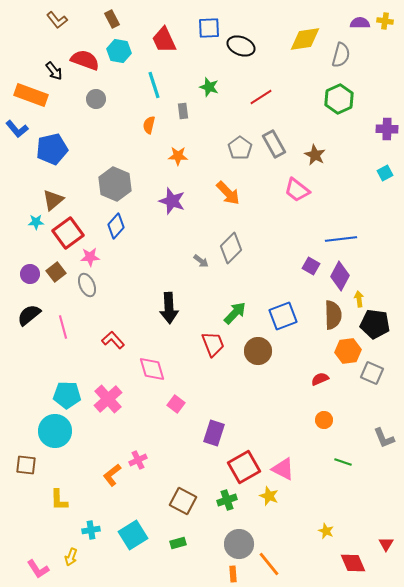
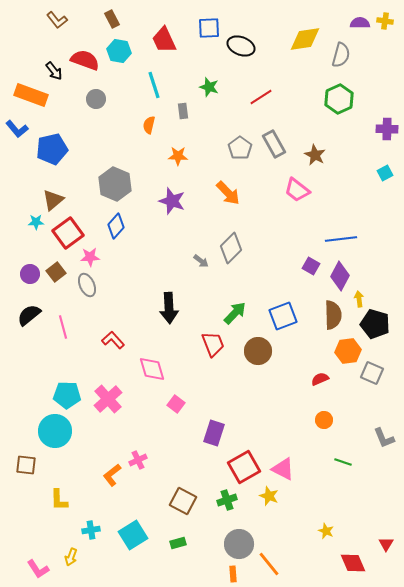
black pentagon at (375, 324): rotated 8 degrees clockwise
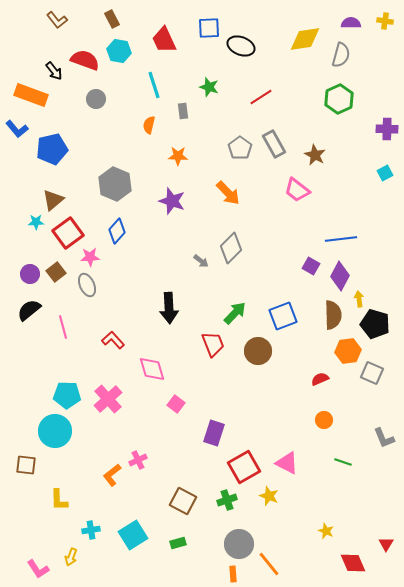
purple semicircle at (360, 23): moved 9 px left
blue diamond at (116, 226): moved 1 px right, 5 px down
black semicircle at (29, 315): moved 5 px up
pink triangle at (283, 469): moved 4 px right, 6 px up
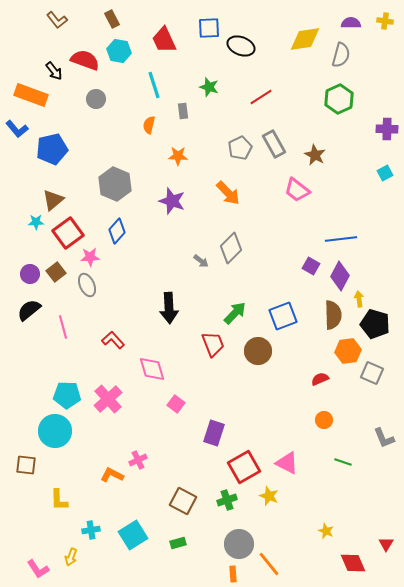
gray pentagon at (240, 148): rotated 10 degrees clockwise
orange L-shape at (112, 475): rotated 65 degrees clockwise
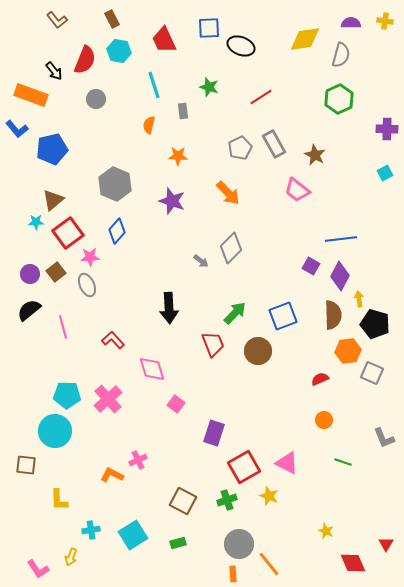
red semicircle at (85, 60): rotated 92 degrees clockwise
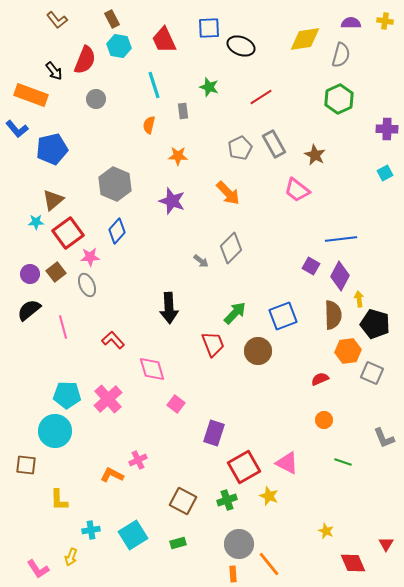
cyan hexagon at (119, 51): moved 5 px up
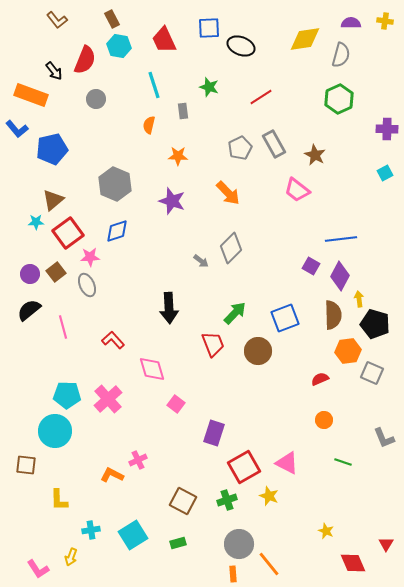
blue diamond at (117, 231): rotated 30 degrees clockwise
blue square at (283, 316): moved 2 px right, 2 px down
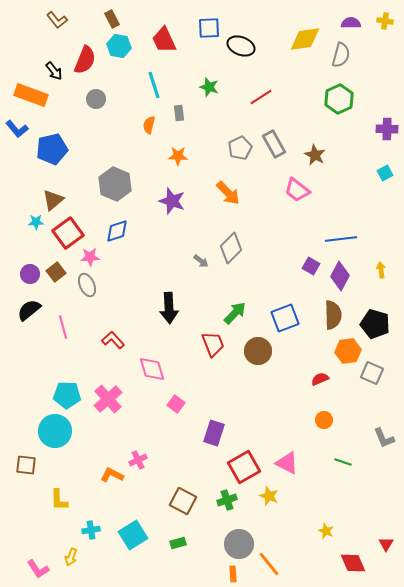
gray rectangle at (183, 111): moved 4 px left, 2 px down
yellow arrow at (359, 299): moved 22 px right, 29 px up
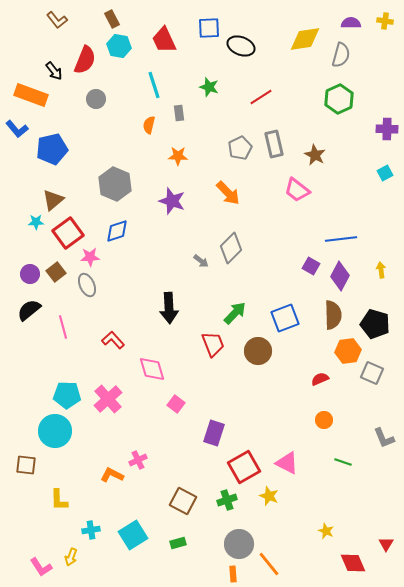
gray rectangle at (274, 144): rotated 16 degrees clockwise
pink L-shape at (38, 569): moved 3 px right, 2 px up
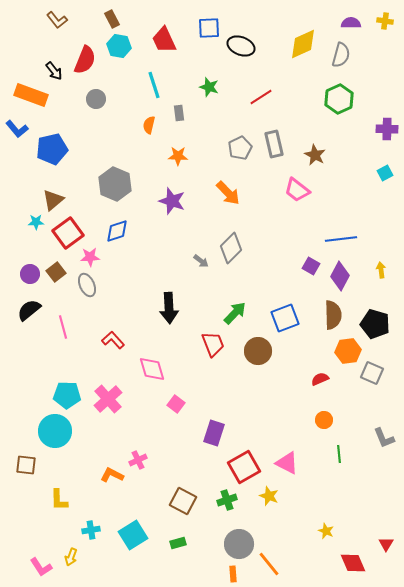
yellow diamond at (305, 39): moved 2 px left, 5 px down; rotated 16 degrees counterclockwise
green line at (343, 462): moved 4 px left, 8 px up; rotated 66 degrees clockwise
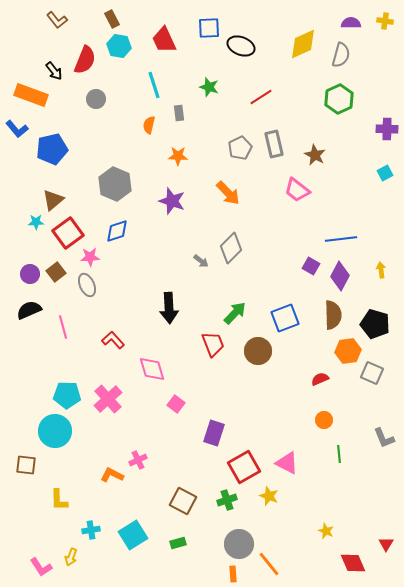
black semicircle at (29, 310): rotated 15 degrees clockwise
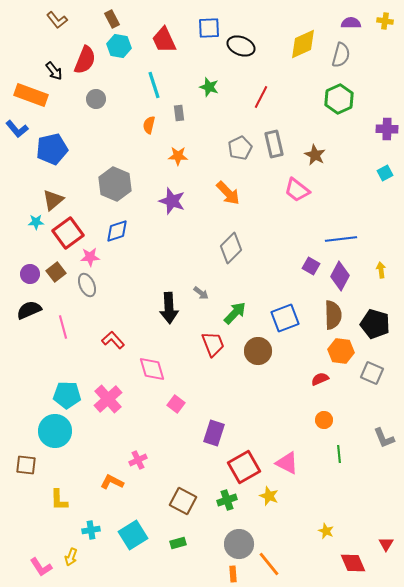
red line at (261, 97): rotated 30 degrees counterclockwise
gray arrow at (201, 261): moved 32 px down
orange hexagon at (348, 351): moved 7 px left; rotated 15 degrees clockwise
orange L-shape at (112, 475): moved 7 px down
